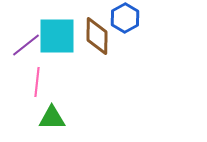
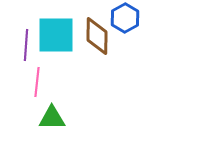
cyan square: moved 1 px left, 1 px up
purple line: rotated 48 degrees counterclockwise
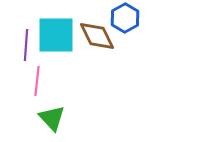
brown diamond: rotated 27 degrees counterclockwise
pink line: moved 1 px up
green triangle: rotated 48 degrees clockwise
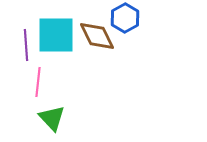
purple line: rotated 8 degrees counterclockwise
pink line: moved 1 px right, 1 px down
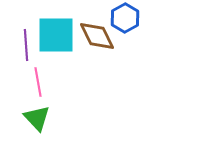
pink line: rotated 16 degrees counterclockwise
green triangle: moved 15 px left
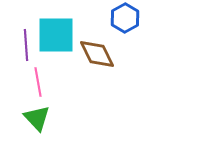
brown diamond: moved 18 px down
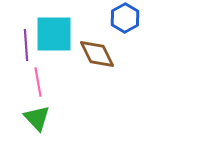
cyan square: moved 2 px left, 1 px up
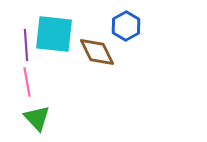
blue hexagon: moved 1 px right, 8 px down
cyan square: rotated 6 degrees clockwise
brown diamond: moved 2 px up
pink line: moved 11 px left
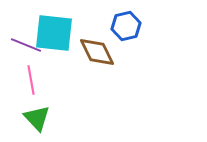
blue hexagon: rotated 16 degrees clockwise
cyan square: moved 1 px up
purple line: rotated 64 degrees counterclockwise
pink line: moved 4 px right, 2 px up
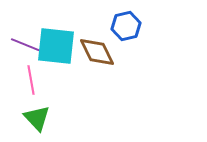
cyan square: moved 2 px right, 13 px down
